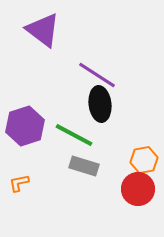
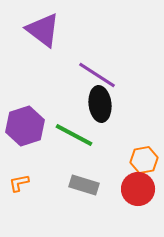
gray rectangle: moved 19 px down
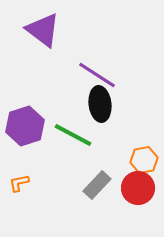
green line: moved 1 px left
gray rectangle: moved 13 px right; rotated 64 degrees counterclockwise
red circle: moved 1 px up
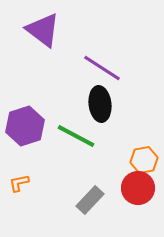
purple line: moved 5 px right, 7 px up
green line: moved 3 px right, 1 px down
gray rectangle: moved 7 px left, 15 px down
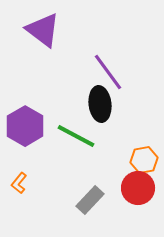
purple line: moved 6 px right, 4 px down; rotated 21 degrees clockwise
purple hexagon: rotated 12 degrees counterclockwise
orange L-shape: rotated 40 degrees counterclockwise
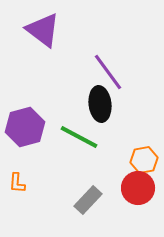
purple hexagon: moved 1 px down; rotated 15 degrees clockwise
green line: moved 3 px right, 1 px down
orange L-shape: moved 2 px left; rotated 35 degrees counterclockwise
gray rectangle: moved 2 px left
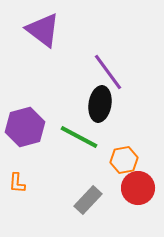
black ellipse: rotated 16 degrees clockwise
orange hexagon: moved 20 px left
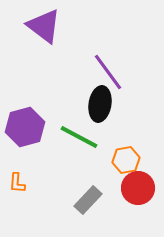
purple triangle: moved 1 px right, 4 px up
orange hexagon: moved 2 px right
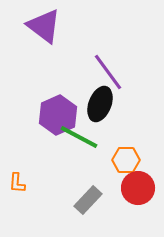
black ellipse: rotated 12 degrees clockwise
purple hexagon: moved 33 px right, 12 px up; rotated 9 degrees counterclockwise
orange hexagon: rotated 12 degrees clockwise
